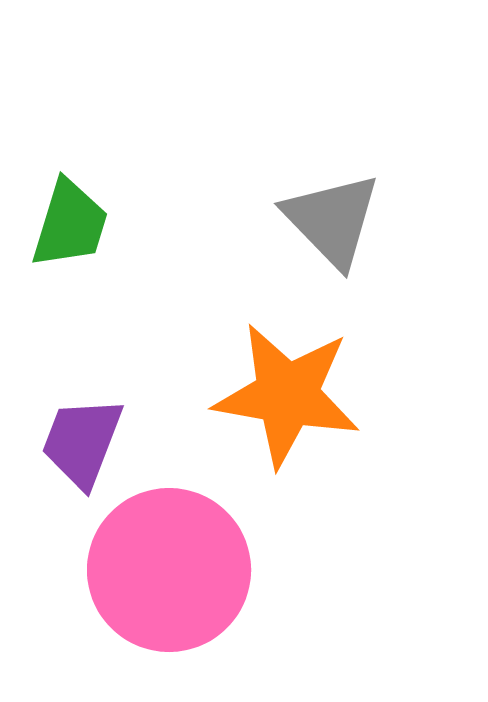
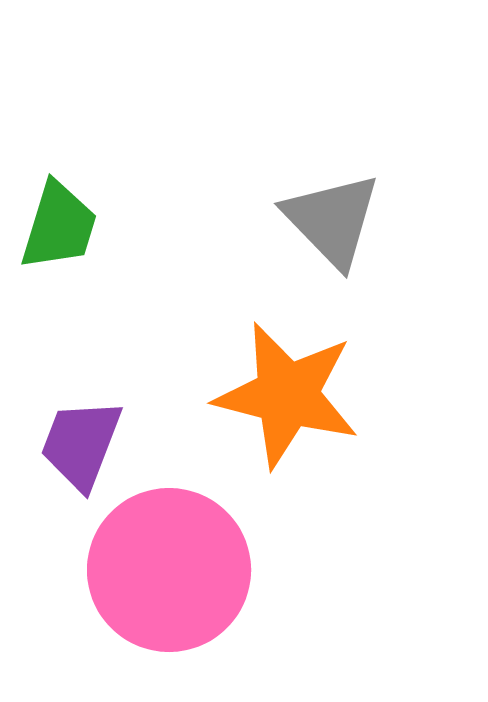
green trapezoid: moved 11 px left, 2 px down
orange star: rotated 4 degrees clockwise
purple trapezoid: moved 1 px left, 2 px down
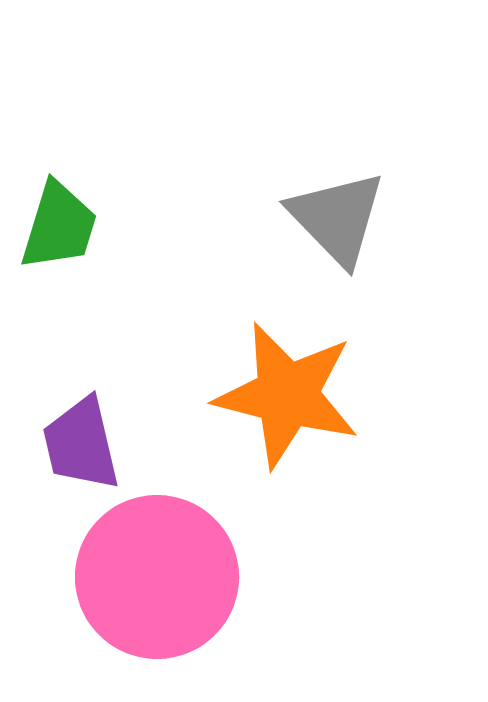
gray triangle: moved 5 px right, 2 px up
purple trapezoid: rotated 34 degrees counterclockwise
pink circle: moved 12 px left, 7 px down
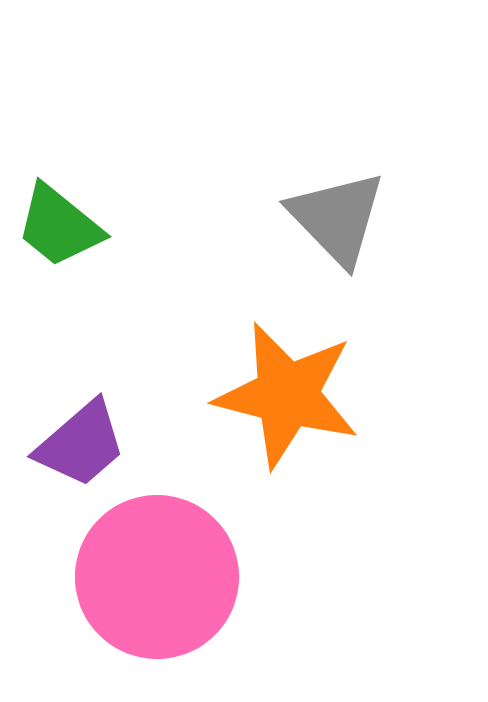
green trapezoid: rotated 112 degrees clockwise
purple trapezoid: rotated 118 degrees counterclockwise
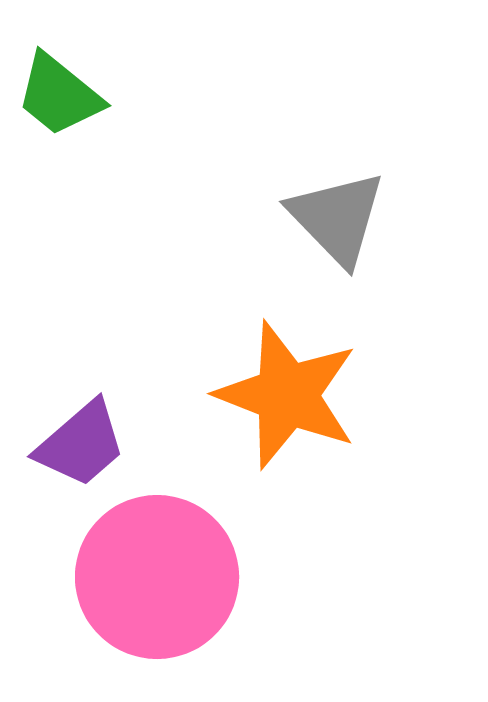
green trapezoid: moved 131 px up
orange star: rotated 7 degrees clockwise
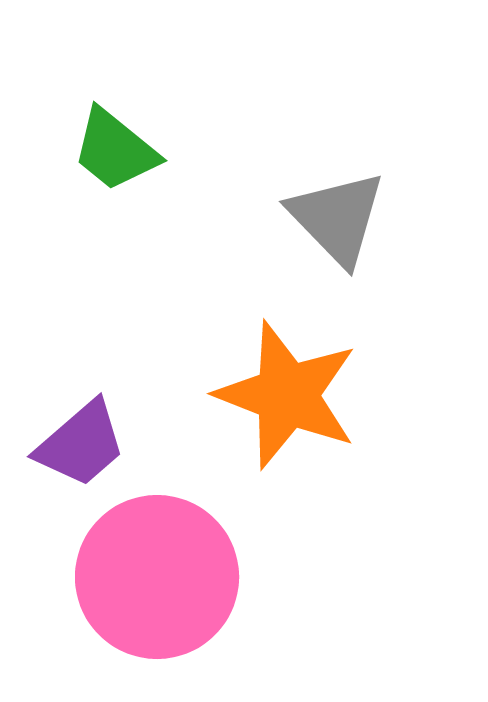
green trapezoid: moved 56 px right, 55 px down
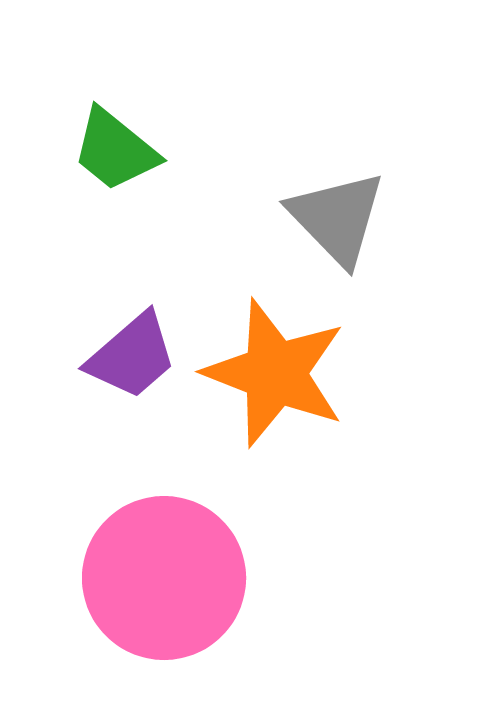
orange star: moved 12 px left, 22 px up
purple trapezoid: moved 51 px right, 88 px up
pink circle: moved 7 px right, 1 px down
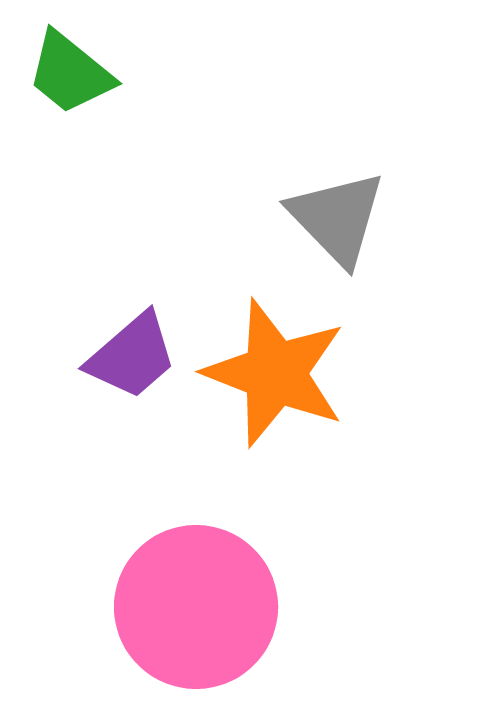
green trapezoid: moved 45 px left, 77 px up
pink circle: moved 32 px right, 29 px down
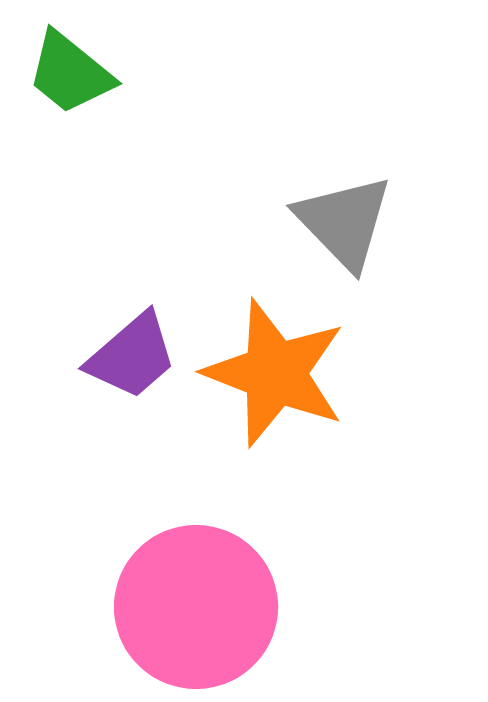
gray triangle: moved 7 px right, 4 px down
